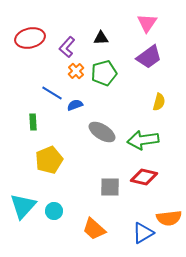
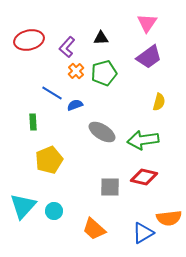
red ellipse: moved 1 px left, 2 px down
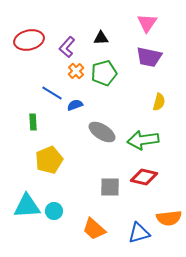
purple trapezoid: rotated 48 degrees clockwise
cyan triangle: moved 4 px right; rotated 44 degrees clockwise
blue triangle: moved 4 px left; rotated 15 degrees clockwise
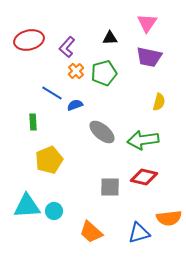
black triangle: moved 9 px right
gray ellipse: rotated 8 degrees clockwise
orange trapezoid: moved 3 px left, 3 px down
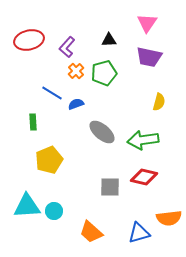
black triangle: moved 1 px left, 2 px down
blue semicircle: moved 1 px right, 1 px up
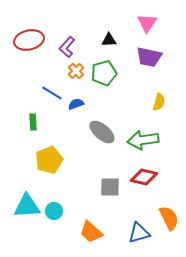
orange semicircle: rotated 110 degrees counterclockwise
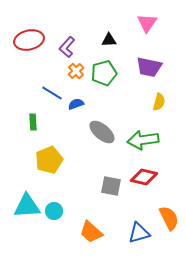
purple trapezoid: moved 10 px down
gray square: moved 1 px right, 1 px up; rotated 10 degrees clockwise
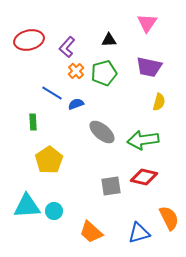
yellow pentagon: rotated 12 degrees counterclockwise
gray square: rotated 20 degrees counterclockwise
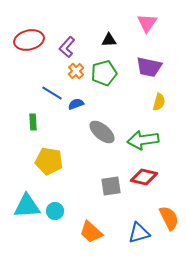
yellow pentagon: moved 1 px down; rotated 28 degrees counterclockwise
cyan circle: moved 1 px right
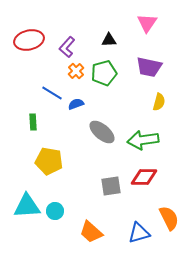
red diamond: rotated 12 degrees counterclockwise
